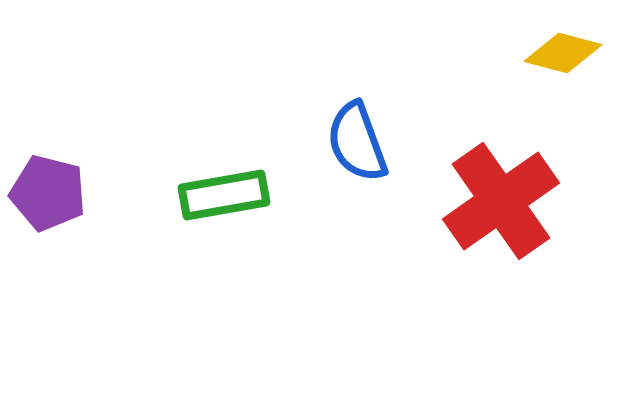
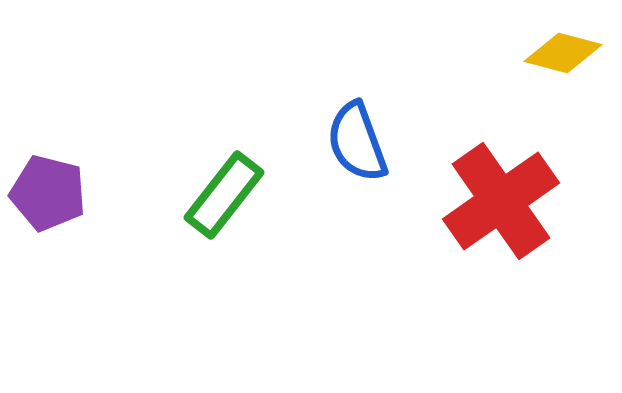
green rectangle: rotated 42 degrees counterclockwise
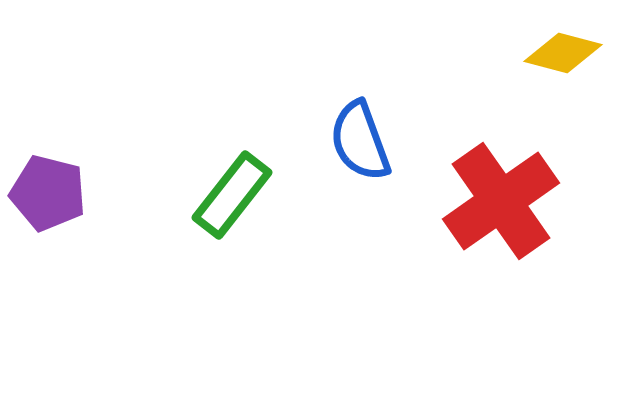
blue semicircle: moved 3 px right, 1 px up
green rectangle: moved 8 px right
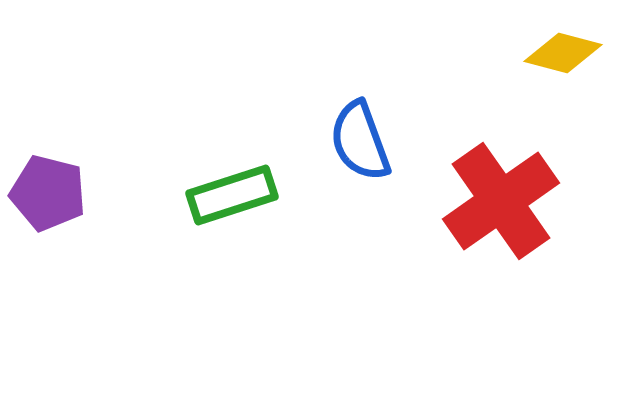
green rectangle: rotated 34 degrees clockwise
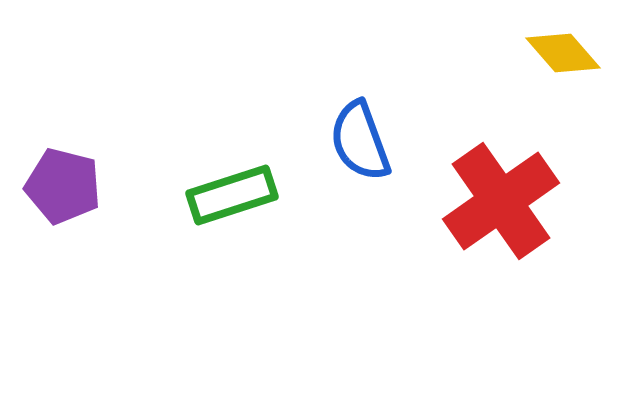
yellow diamond: rotated 34 degrees clockwise
purple pentagon: moved 15 px right, 7 px up
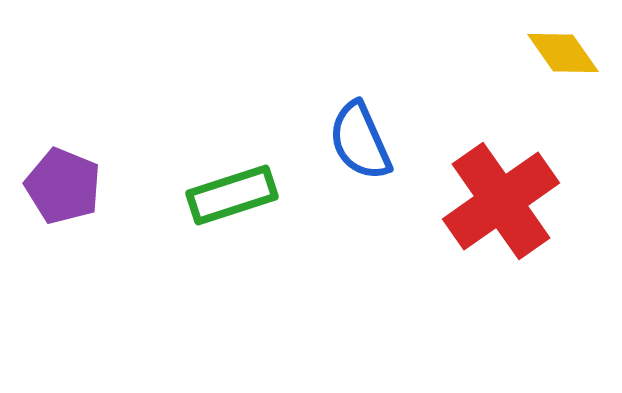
yellow diamond: rotated 6 degrees clockwise
blue semicircle: rotated 4 degrees counterclockwise
purple pentagon: rotated 8 degrees clockwise
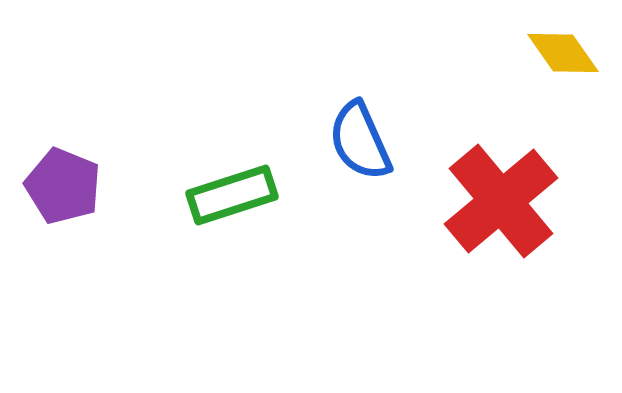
red cross: rotated 5 degrees counterclockwise
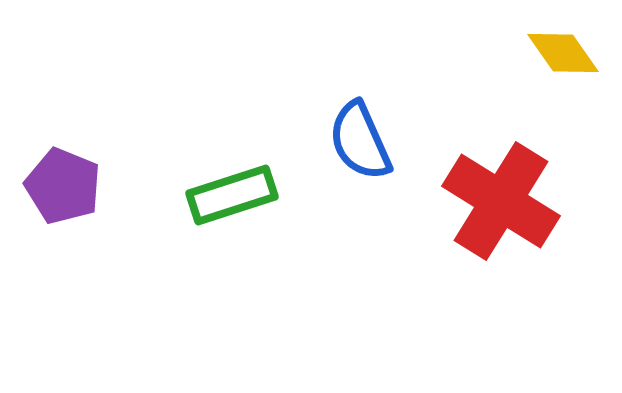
red cross: rotated 18 degrees counterclockwise
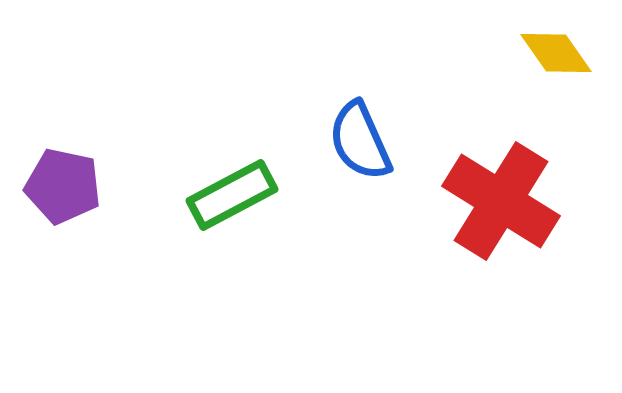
yellow diamond: moved 7 px left
purple pentagon: rotated 10 degrees counterclockwise
green rectangle: rotated 10 degrees counterclockwise
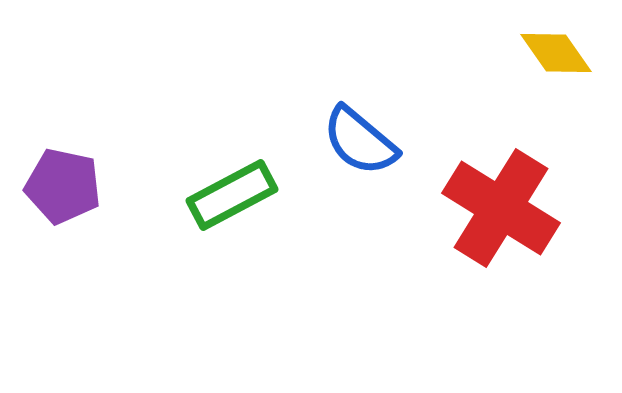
blue semicircle: rotated 26 degrees counterclockwise
red cross: moved 7 px down
